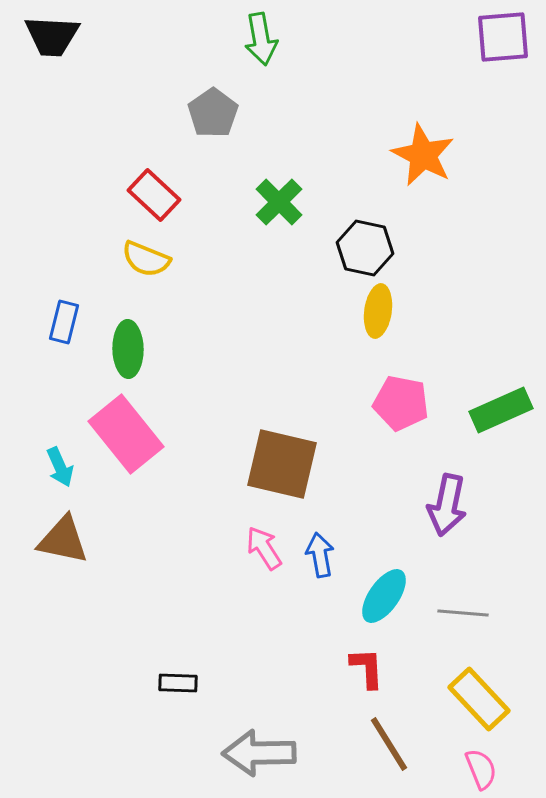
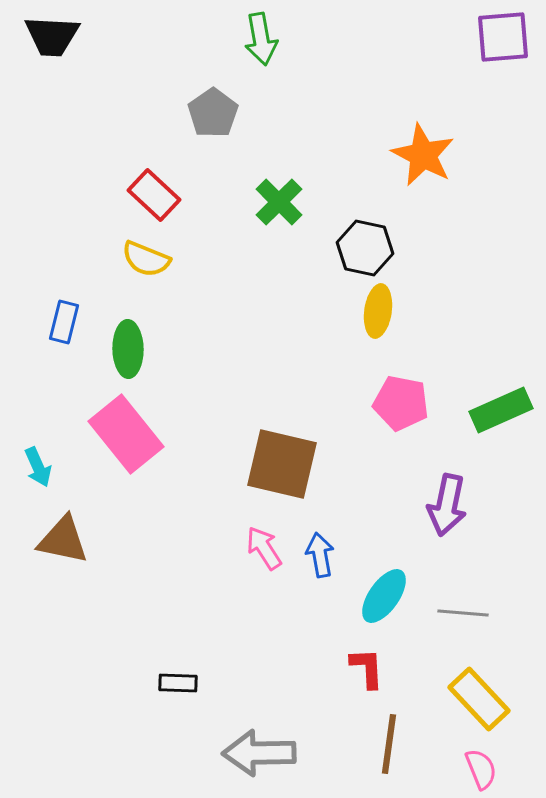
cyan arrow: moved 22 px left
brown line: rotated 40 degrees clockwise
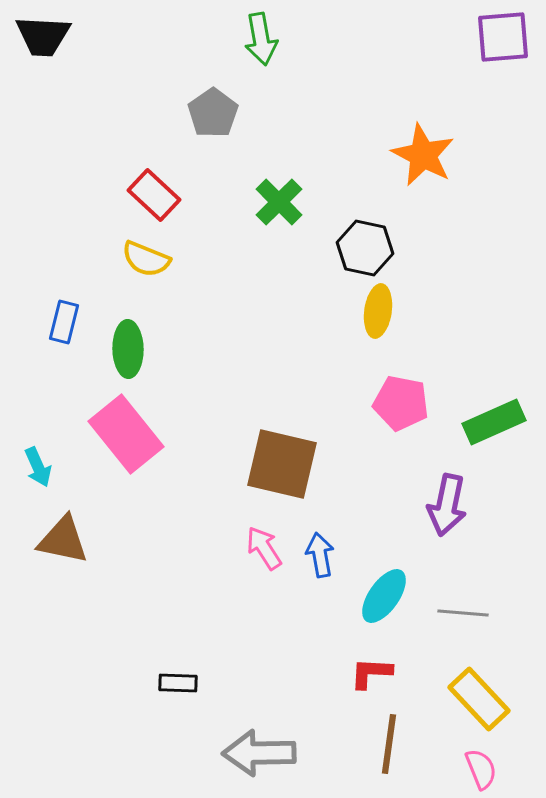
black trapezoid: moved 9 px left
green rectangle: moved 7 px left, 12 px down
red L-shape: moved 4 px right, 5 px down; rotated 84 degrees counterclockwise
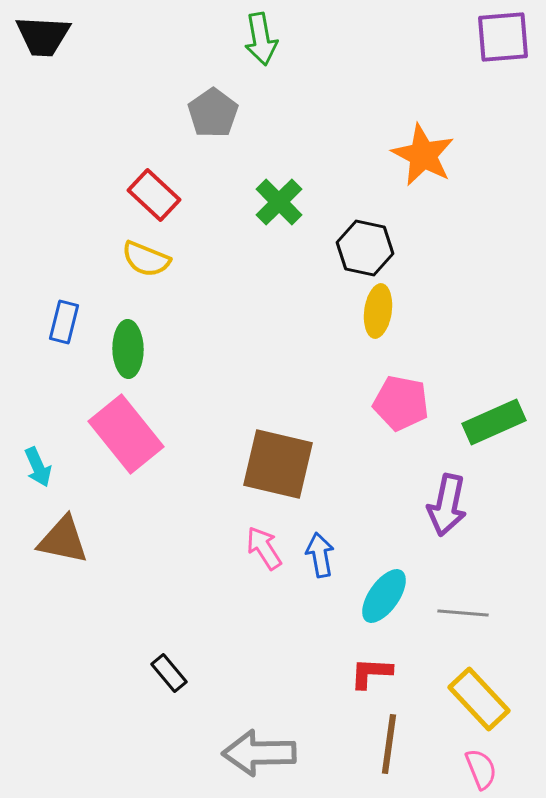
brown square: moved 4 px left
black rectangle: moved 9 px left, 10 px up; rotated 48 degrees clockwise
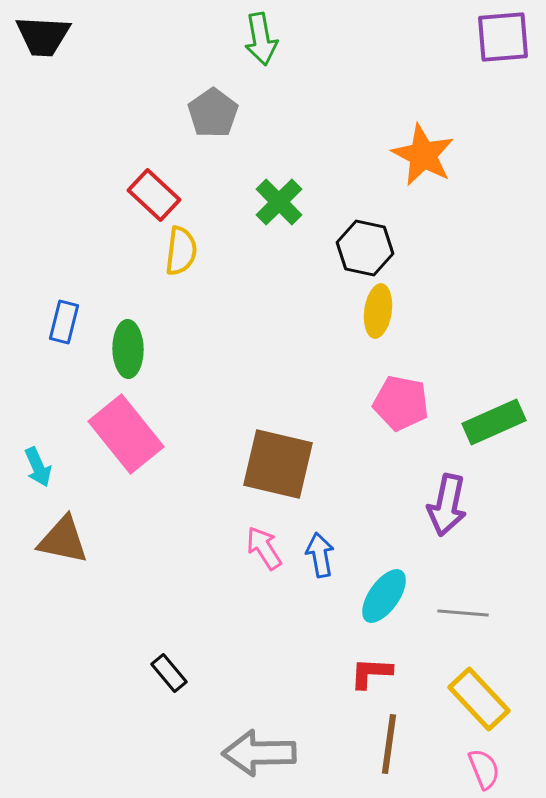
yellow semicircle: moved 35 px right, 8 px up; rotated 105 degrees counterclockwise
pink semicircle: moved 3 px right
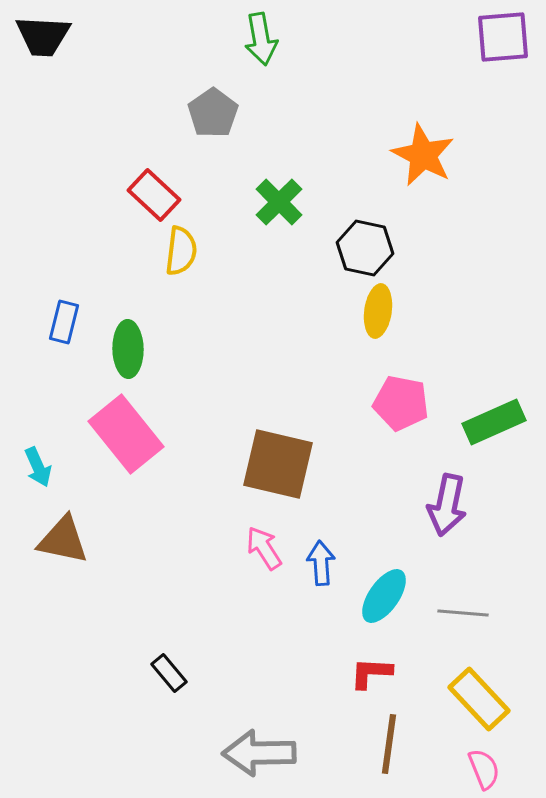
blue arrow: moved 1 px right, 8 px down; rotated 6 degrees clockwise
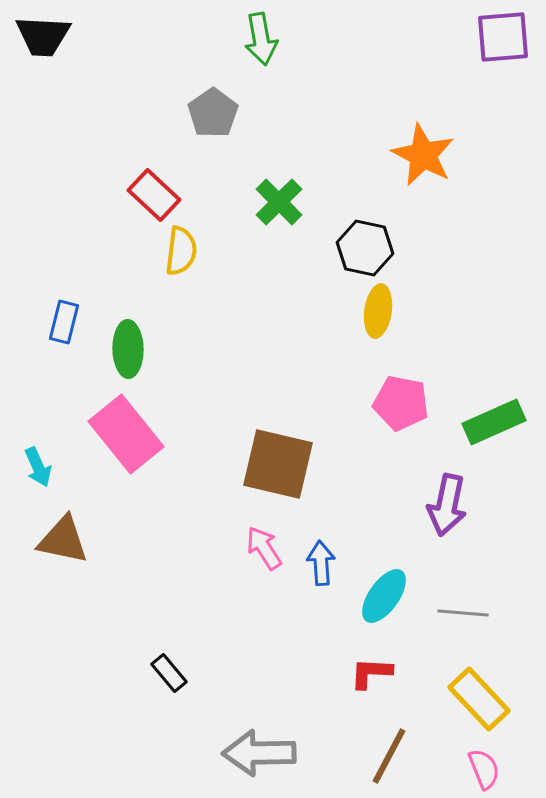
brown line: moved 12 px down; rotated 20 degrees clockwise
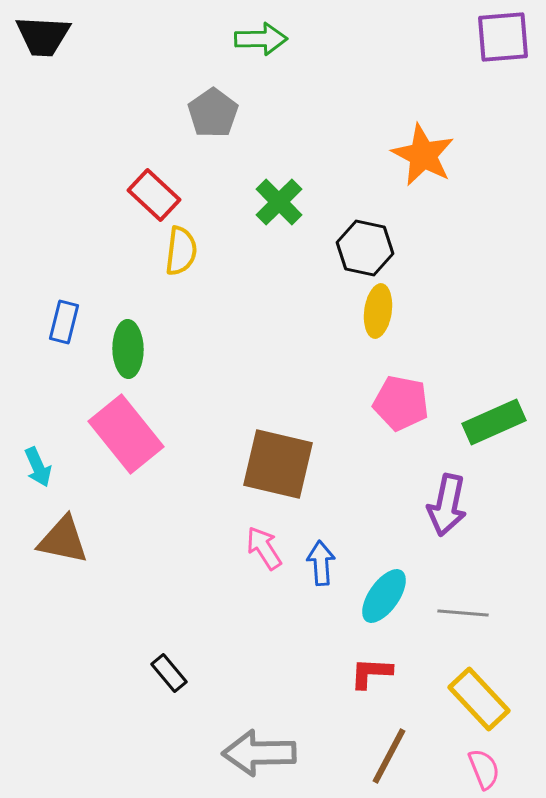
green arrow: rotated 81 degrees counterclockwise
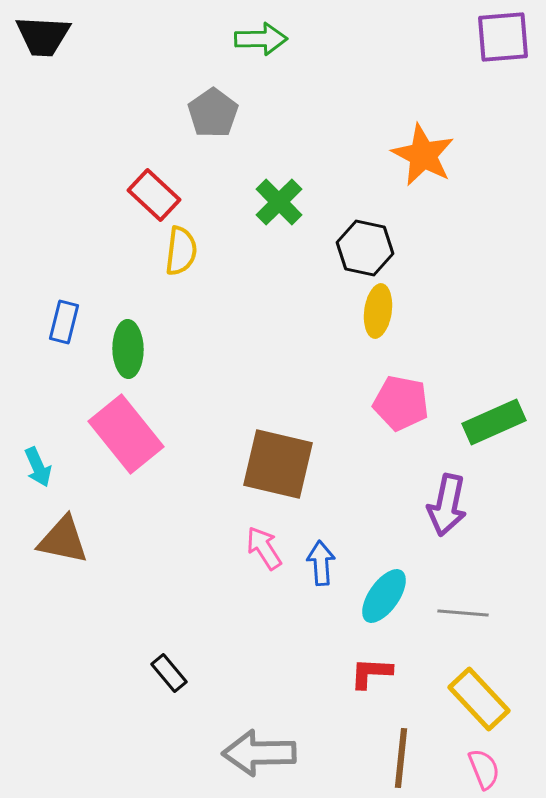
brown line: moved 12 px right, 2 px down; rotated 22 degrees counterclockwise
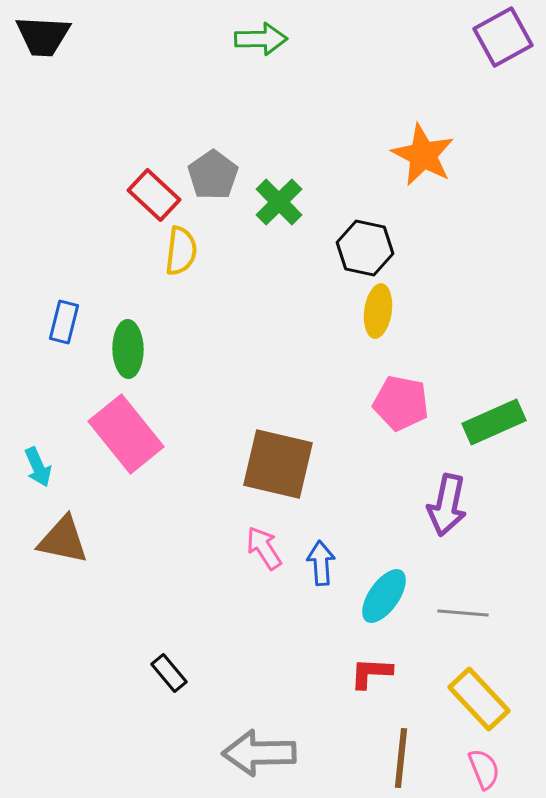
purple square: rotated 24 degrees counterclockwise
gray pentagon: moved 62 px down
